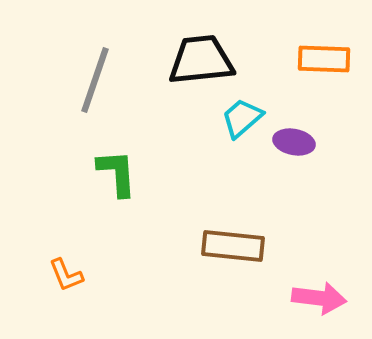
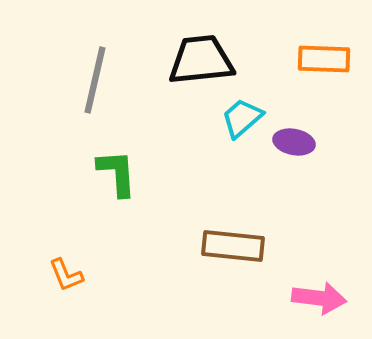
gray line: rotated 6 degrees counterclockwise
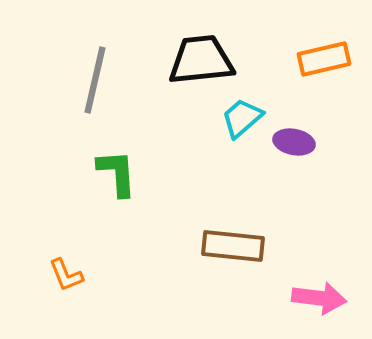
orange rectangle: rotated 15 degrees counterclockwise
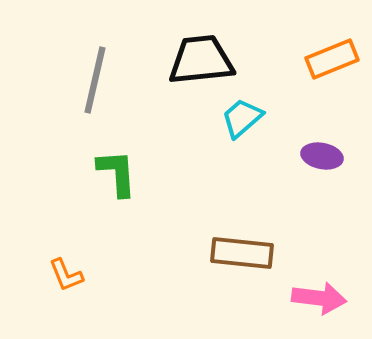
orange rectangle: moved 8 px right; rotated 9 degrees counterclockwise
purple ellipse: moved 28 px right, 14 px down
brown rectangle: moved 9 px right, 7 px down
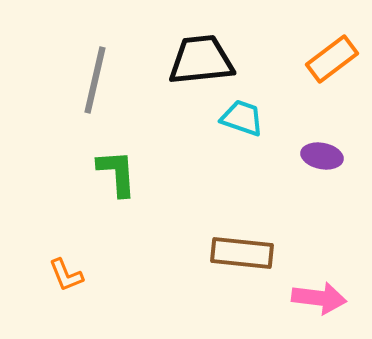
orange rectangle: rotated 15 degrees counterclockwise
cyan trapezoid: rotated 60 degrees clockwise
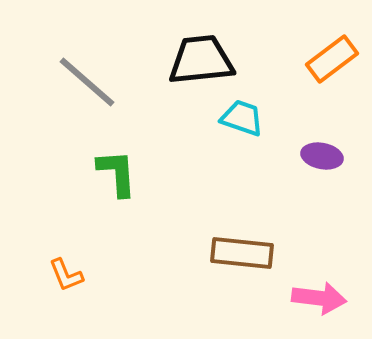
gray line: moved 8 px left, 2 px down; rotated 62 degrees counterclockwise
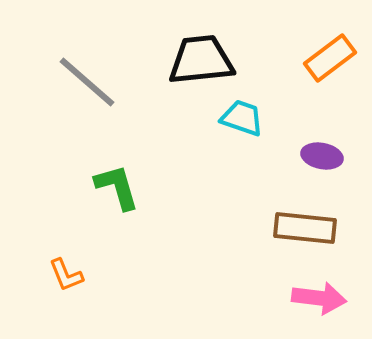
orange rectangle: moved 2 px left, 1 px up
green L-shape: moved 14 px down; rotated 12 degrees counterclockwise
brown rectangle: moved 63 px right, 25 px up
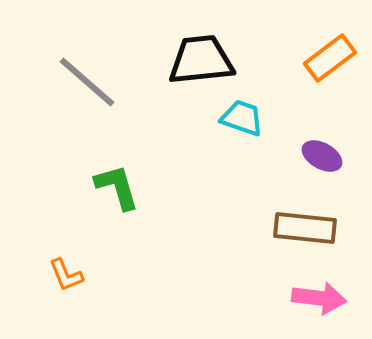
purple ellipse: rotated 18 degrees clockwise
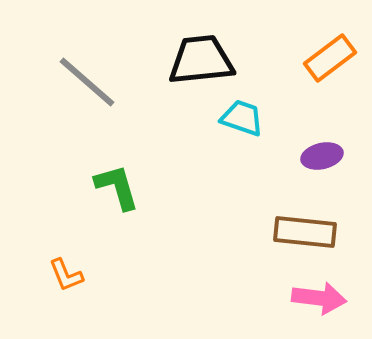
purple ellipse: rotated 42 degrees counterclockwise
brown rectangle: moved 4 px down
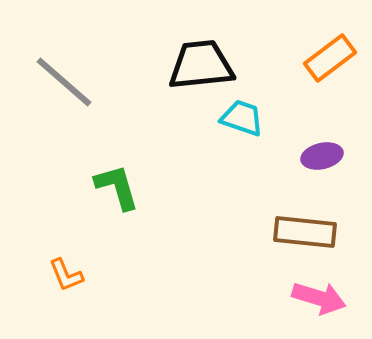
black trapezoid: moved 5 px down
gray line: moved 23 px left
pink arrow: rotated 10 degrees clockwise
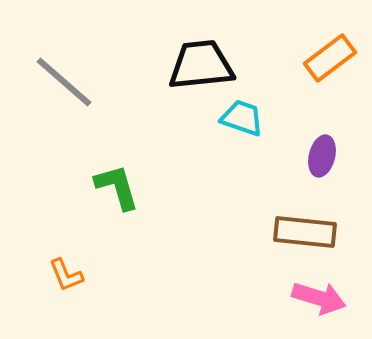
purple ellipse: rotated 63 degrees counterclockwise
